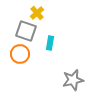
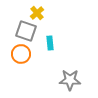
cyan rectangle: rotated 16 degrees counterclockwise
orange circle: moved 1 px right
gray star: moved 3 px left; rotated 15 degrees clockwise
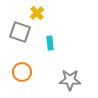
gray square: moved 6 px left, 1 px down
orange circle: moved 1 px right, 18 px down
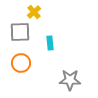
yellow cross: moved 3 px left, 1 px up
gray square: rotated 20 degrees counterclockwise
orange circle: moved 1 px left, 9 px up
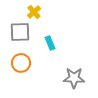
cyan rectangle: rotated 16 degrees counterclockwise
gray star: moved 4 px right, 2 px up
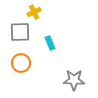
yellow cross: rotated 16 degrees clockwise
gray star: moved 2 px down
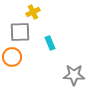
yellow cross: moved 1 px left
orange circle: moved 9 px left, 6 px up
gray star: moved 5 px up
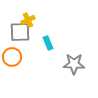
yellow cross: moved 5 px left, 8 px down
cyan rectangle: moved 2 px left
gray star: moved 11 px up
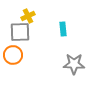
yellow cross: moved 4 px up
cyan rectangle: moved 15 px right, 14 px up; rotated 16 degrees clockwise
orange circle: moved 1 px right, 2 px up
